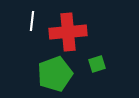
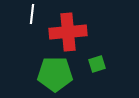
white line: moved 7 px up
green pentagon: rotated 20 degrees clockwise
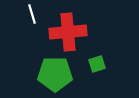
white line: rotated 24 degrees counterclockwise
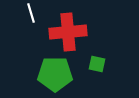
white line: moved 1 px left, 1 px up
green square: rotated 30 degrees clockwise
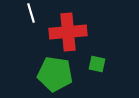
green pentagon: rotated 8 degrees clockwise
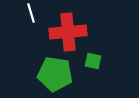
green square: moved 4 px left, 3 px up
